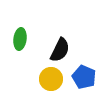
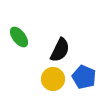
green ellipse: moved 1 px left, 2 px up; rotated 45 degrees counterclockwise
yellow circle: moved 2 px right
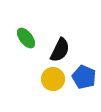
green ellipse: moved 7 px right, 1 px down
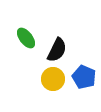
black semicircle: moved 3 px left
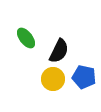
black semicircle: moved 2 px right, 1 px down
blue pentagon: rotated 10 degrees counterclockwise
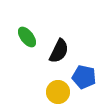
green ellipse: moved 1 px right, 1 px up
yellow circle: moved 5 px right, 13 px down
